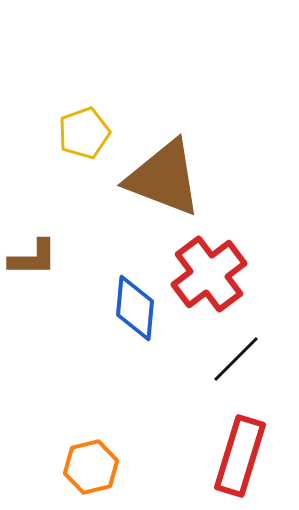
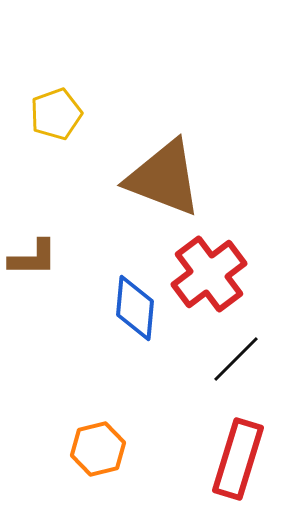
yellow pentagon: moved 28 px left, 19 px up
red rectangle: moved 2 px left, 3 px down
orange hexagon: moved 7 px right, 18 px up
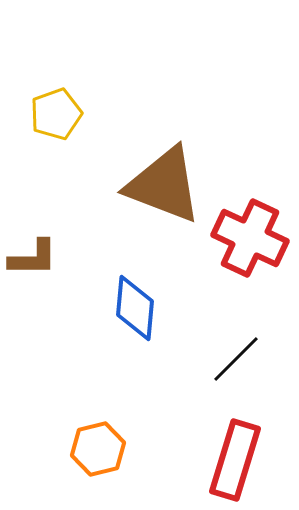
brown triangle: moved 7 px down
red cross: moved 41 px right, 36 px up; rotated 28 degrees counterclockwise
red rectangle: moved 3 px left, 1 px down
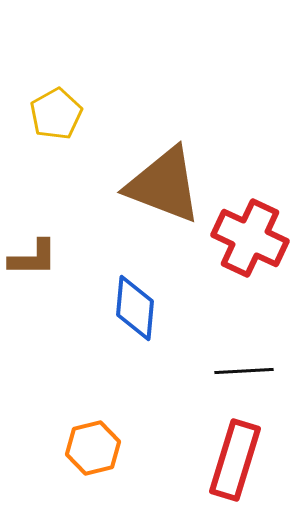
yellow pentagon: rotated 9 degrees counterclockwise
black line: moved 8 px right, 12 px down; rotated 42 degrees clockwise
orange hexagon: moved 5 px left, 1 px up
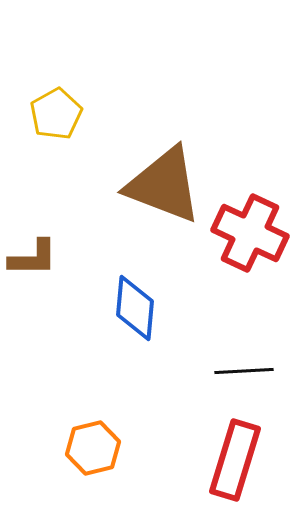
red cross: moved 5 px up
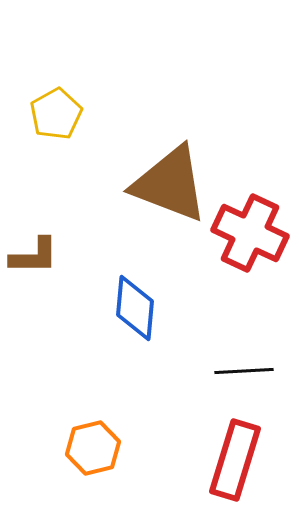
brown triangle: moved 6 px right, 1 px up
brown L-shape: moved 1 px right, 2 px up
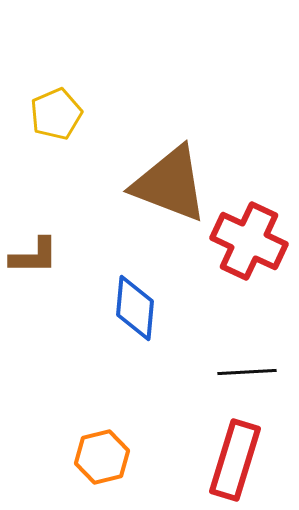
yellow pentagon: rotated 6 degrees clockwise
red cross: moved 1 px left, 8 px down
black line: moved 3 px right, 1 px down
orange hexagon: moved 9 px right, 9 px down
